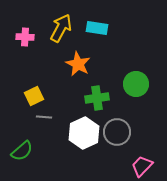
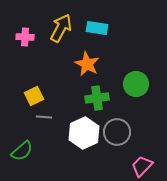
orange star: moved 9 px right
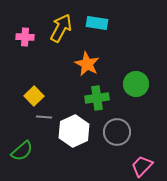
cyan rectangle: moved 5 px up
yellow square: rotated 18 degrees counterclockwise
white hexagon: moved 10 px left, 2 px up
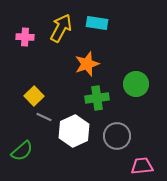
orange star: rotated 25 degrees clockwise
gray line: rotated 21 degrees clockwise
gray circle: moved 4 px down
pink trapezoid: rotated 40 degrees clockwise
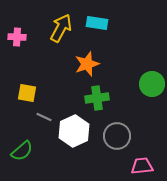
pink cross: moved 8 px left
green circle: moved 16 px right
yellow square: moved 7 px left, 3 px up; rotated 36 degrees counterclockwise
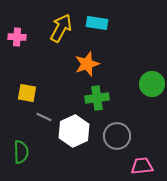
green semicircle: moved 1 px left, 1 px down; rotated 50 degrees counterclockwise
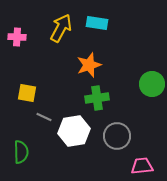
orange star: moved 2 px right, 1 px down
white hexagon: rotated 16 degrees clockwise
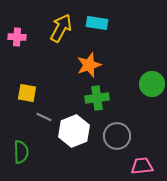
white hexagon: rotated 12 degrees counterclockwise
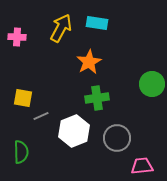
orange star: moved 3 px up; rotated 10 degrees counterclockwise
yellow square: moved 4 px left, 5 px down
gray line: moved 3 px left, 1 px up; rotated 49 degrees counterclockwise
gray circle: moved 2 px down
